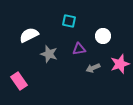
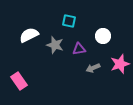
gray star: moved 6 px right, 9 px up
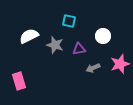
white semicircle: moved 1 px down
pink rectangle: rotated 18 degrees clockwise
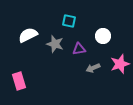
white semicircle: moved 1 px left, 1 px up
gray star: moved 1 px up
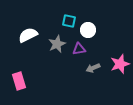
white circle: moved 15 px left, 6 px up
gray star: moved 2 px right; rotated 30 degrees clockwise
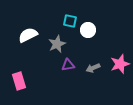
cyan square: moved 1 px right
purple triangle: moved 11 px left, 16 px down
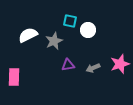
gray star: moved 3 px left, 3 px up
pink rectangle: moved 5 px left, 4 px up; rotated 18 degrees clockwise
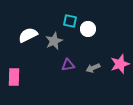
white circle: moved 1 px up
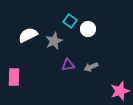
cyan square: rotated 24 degrees clockwise
pink star: moved 27 px down
gray arrow: moved 2 px left, 1 px up
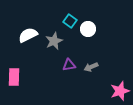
purple triangle: moved 1 px right
